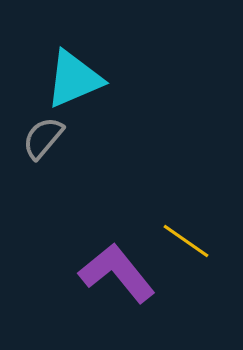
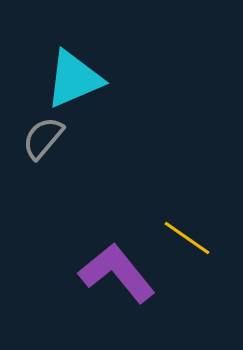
yellow line: moved 1 px right, 3 px up
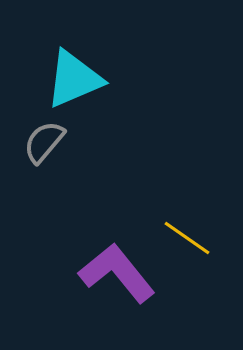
gray semicircle: moved 1 px right, 4 px down
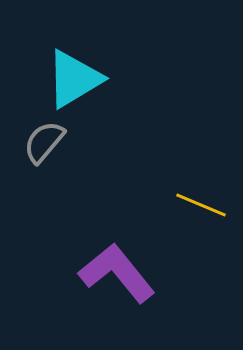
cyan triangle: rotated 8 degrees counterclockwise
yellow line: moved 14 px right, 33 px up; rotated 12 degrees counterclockwise
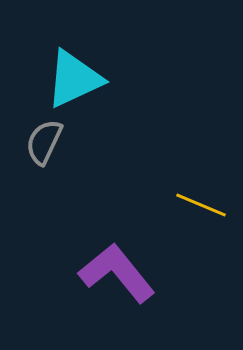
cyan triangle: rotated 6 degrees clockwise
gray semicircle: rotated 15 degrees counterclockwise
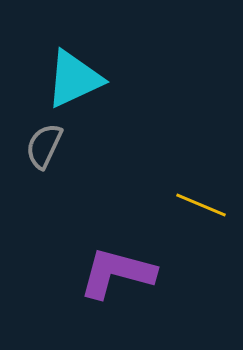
gray semicircle: moved 4 px down
purple L-shape: rotated 36 degrees counterclockwise
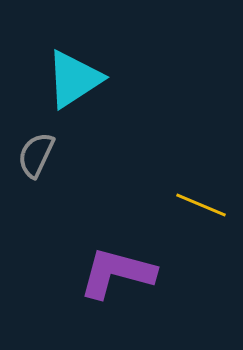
cyan triangle: rotated 8 degrees counterclockwise
gray semicircle: moved 8 px left, 9 px down
